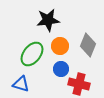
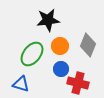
red cross: moved 1 px left, 1 px up
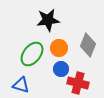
orange circle: moved 1 px left, 2 px down
blue triangle: moved 1 px down
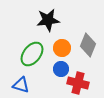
orange circle: moved 3 px right
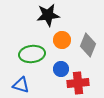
black star: moved 5 px up
orange circle: moved 8 px up
green ellipse: rotated 45 degrees clockwise
red cross: rotated 20 degrees counterclockwise
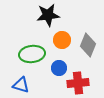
blue circle: moved 2 px left, 1 px up
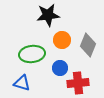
blue circle: moved 1 px right
blue triangle: moved 1 px right, 2 px up
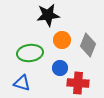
green ellipse: moved 2 px left, 1 px up
red cross: rotated 10 degrees clockwise
